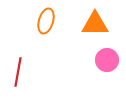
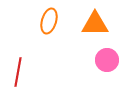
orange ellipse: moved 3 px right
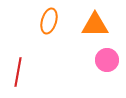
orange triangle: moved 1 px down
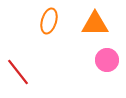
orange triangle: moved 1 px up
red line: rotated 48 degrees counterclockwise
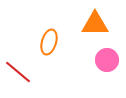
orange ellipse: moved 21 px down
red line: rotated 12 degrees counterclockwise
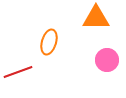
orange triangle: moved 1 px right, 6 px up
red line: rotated 60 degrees counterclockwise
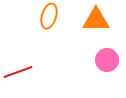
orange triangle: moved 2 px down
orange ellipse: moved 26 px up
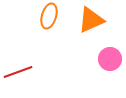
orange triangle: moved 5 px left; rotated 24 degrees counterclockwise
pink circle: moved 3 px right, 1 px up
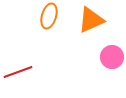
pink circle: moved 2 px right, 2 px up
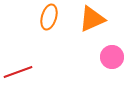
orange ellipse: moved 1 px down
orange triangle: moved 1 px right, 1 px up
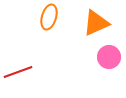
orange triangle: moved 4 px right, 4 px down
pink circle: moved 3 px left
